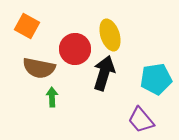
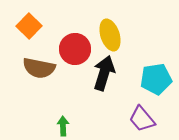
orange square: moved 2 px right; rotated 15 degrees clockwise
green arrow: moved 11 px right, 29 px down
purple trapezoid: moved 1 px right, 1 px up
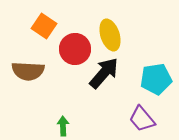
orange square: moved 15 px right; rotated 10 degrees counterclockwise
brown semicircle: moved 11 px left, 3 px down; rotated 8 degrees counterclockwise
black arrow: rotated 24 degrees clockwise
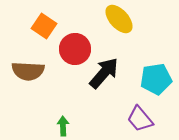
yellow ellipse: moved 9 px right, 16 px up; rotated 24 degrees counterclockwise
purple trapezoid: moved 2 px left
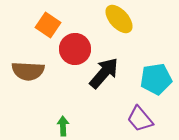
orange square: moved 4 px right, 1 px up
